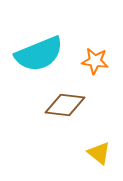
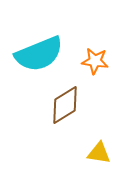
brown diamond: rotated 39 degrees counterclockwise
yellow triangle: rotated 30 degrees counterclockwise
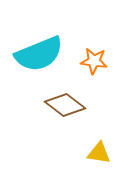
orange star: moved 1 px left
brown diamond: rotated 69 degrees clockwise
